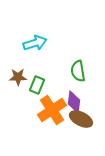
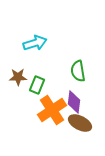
brown ellipse: moved 1 px left, 4 px down
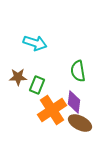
cyan arrow: rotated 35 degrees clockwise
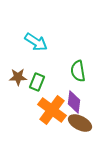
cyan arrow: moved 1 px right, 1 px up; rotated 15 degrees clockwise
green rectangle: moved 3 px up
orange cross: rotated 20 degrees counterclockwise
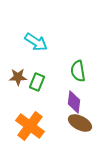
orange cross: moved 22 px left, 16 px down
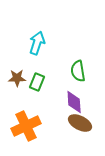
cyan arrow: moved 1 px right, 1 px down; rotated 105 degrees counterclockwise
brown star: moved 1 px left, 1 px down
purple diamond: rotated 10 degrees counterclockwise
orange cross: moved 4 px left; rotated 28 degrees clockwise
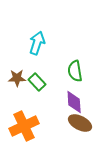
green semicircle: moved 3 px left
green rectangle: rotated 66 degrees counterclockwise
orange cross: moved 2 px left
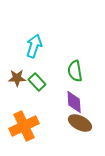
cyan arrow: moved 3 px left, 3 px down
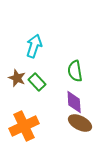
brown star: rotated 24 degrees clockwise
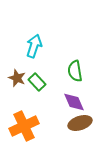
purple diamond: rotated 20 degrees counterclockwise
brown ellipse: rotated 45 degrees counterclockwise
